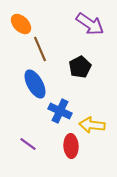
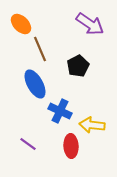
black pentagon: moved 2 px left, 1 px up
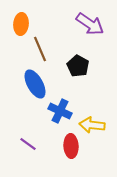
orange ellipse: rotated 50 degrees clockwise
black pentagon: rotated 15 degrees counterclockwise
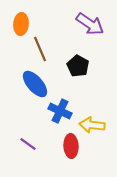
blue ellipse: rotated 12 degrees counterclockwise
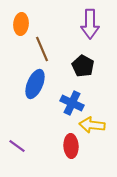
purple arrow: rotated 56 degrees clockwise
brown line: moved 2 px right
black pentagon: moved 5 px right
blue ellipse: rotated 64 degrees clockwise
blue cross: moved 12 px right, 8 px up
purple line: moved 11 px left, 2 px down
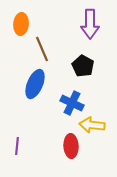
purple line: rotated 60 degrees clockwise
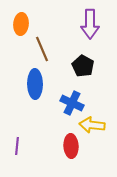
blue ellipse: rotated 24 degrees counterclockwise
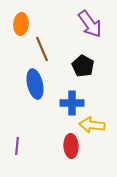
purple arrow: rotated 36 degrees counterclockwise
blue ellipse: rotated 12 degrees counterclockwise
blue cross: rotated 25 degrees counterclockwise
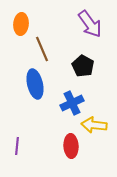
blue cross: rotated 25 degrees counterclockwise
yellow arrow: moved 2 px right
